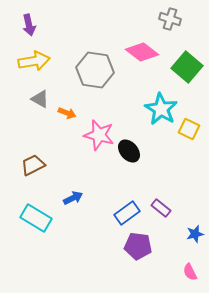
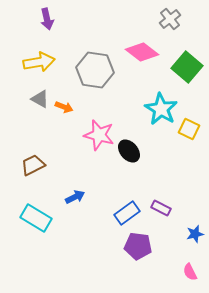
gray cross: rotated 35 degrees clockwise
purple arrow: moved 18 px right, 6 px up
yellow arrow: moved 5 px right, 1 px down
orange arrow: moved 3 px left, 6 px up
blue arrow: moved 2 px right, 1 px up
purple rectangle: rotated 12 degrees counterclockwise
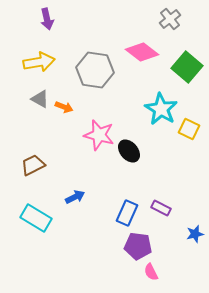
blue rectangle: rotated 30 degrees counterclockwise
pink semicircle: moved 39 px left
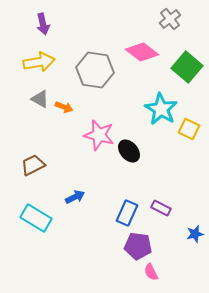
purple arrow: moved 4 px left, 5 px down
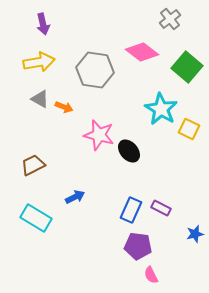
blue rectangle: moved 4 px right, 3 px up
pink semicircle: moved 3 px down
